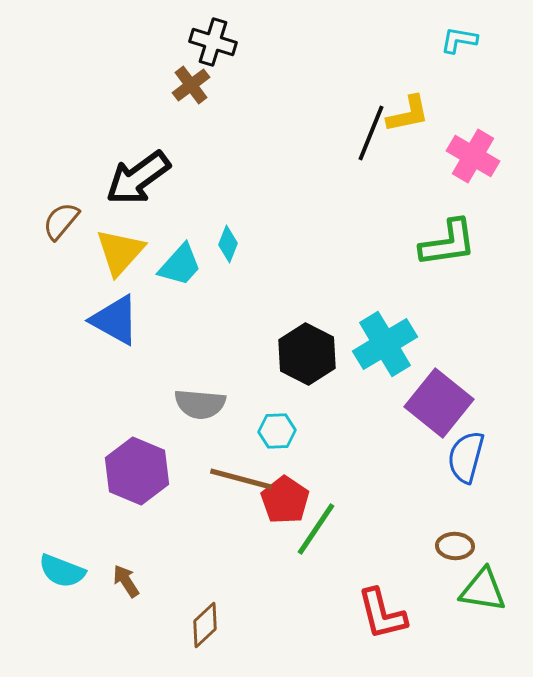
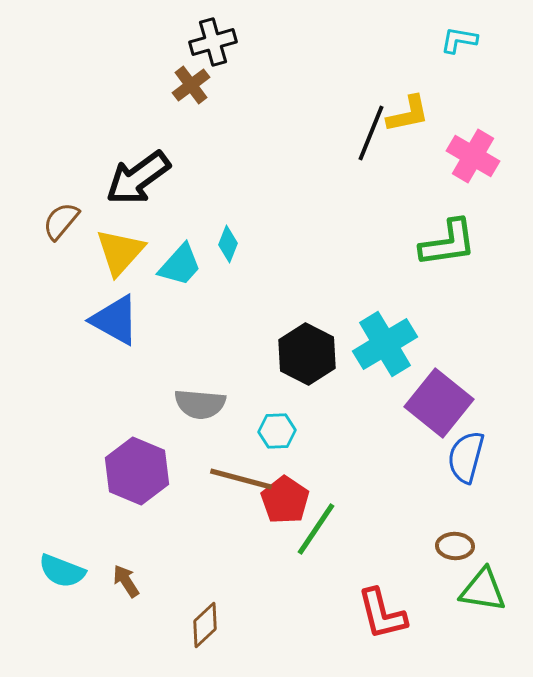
black cross: rotated 33 degrees counterclockwise
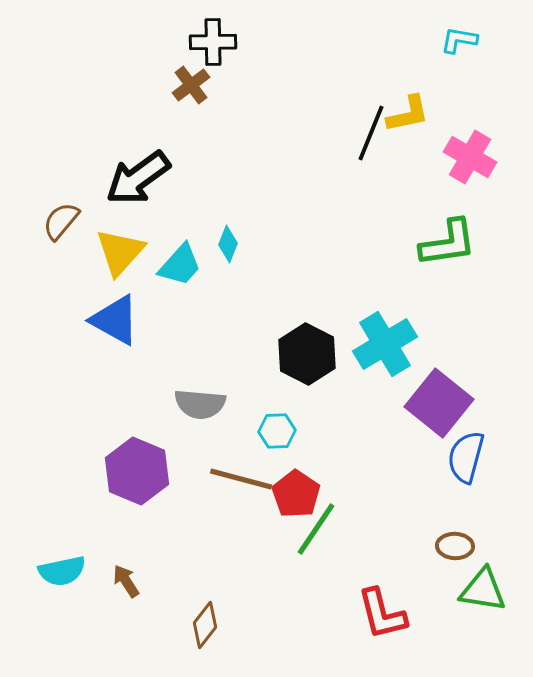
black cross: rotated 15 degrees clockwise
pink cross: moved 3 px left, 1 px down
red pentagon: moved 11 px right, 6 px up
cyan semicircle: rotated 33 degrees counterclockwise
brown diamond: rotated 9 degrees counterclockwise
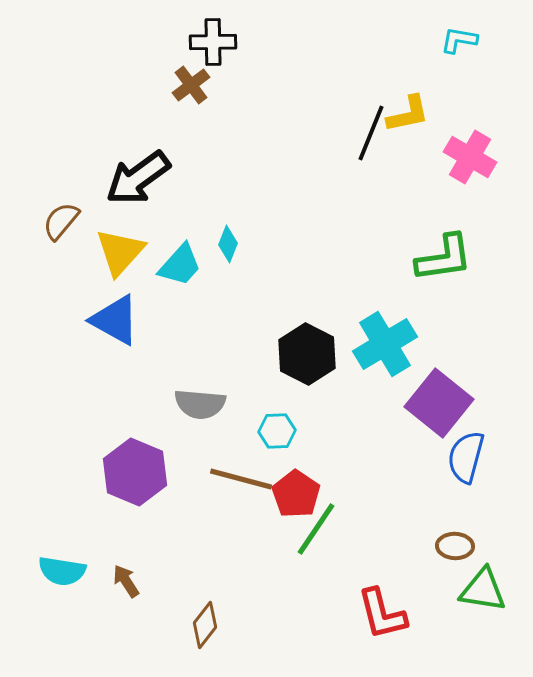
green L-shape: moved 4 px left, 15 px down
purple hexagon: moved 2 px left, 1 px down
cyan semicircle: rotated 21 degrees clockwise
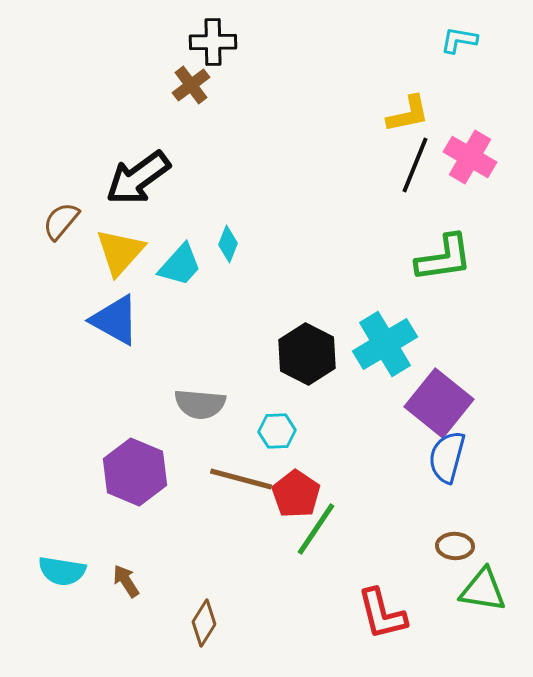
black line: moved 44 px right, 32 px down
blue semicircle: moved 19 px left
brown diamond: moved 1 px left, 2 px up; rotated 6 degrees counterclockwise
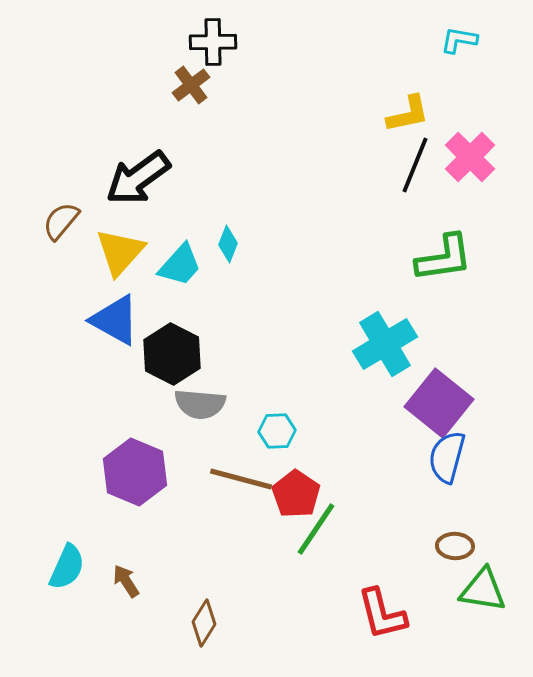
pink cross: rotated 15 degrees clockwise
black hexagon: moved 135 px left
cyan semicircle: moved 5 px right, 4 px up; rotated 75 degrees counterclockwise
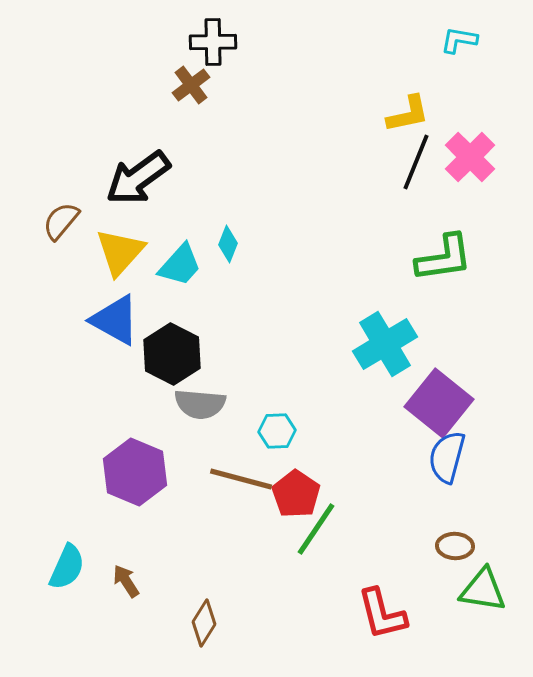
black line: moved 1 px right, 3 px up
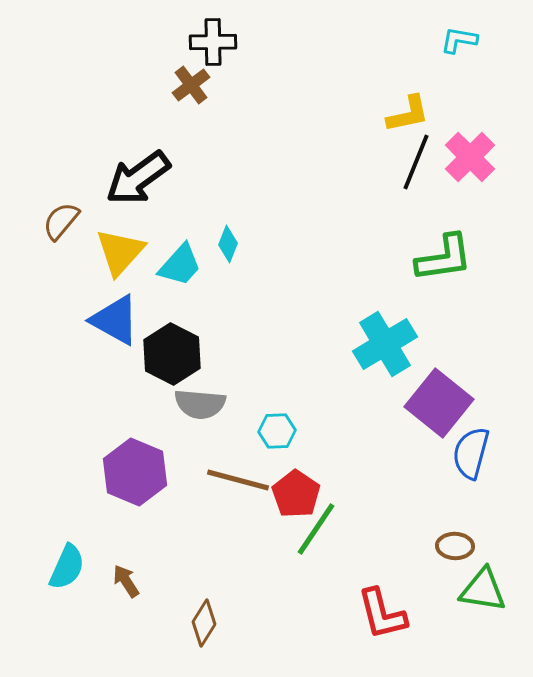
blue semicircle: moved 24 px right, 4 px up
brown line: moved 3 px left, 1 px down
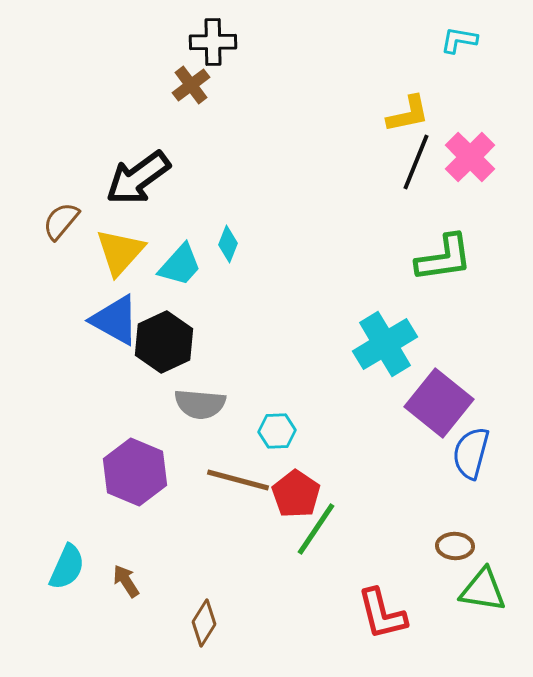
black hexagon: moved 8 px left, 12 px up; rotated 8 degrees clockwise
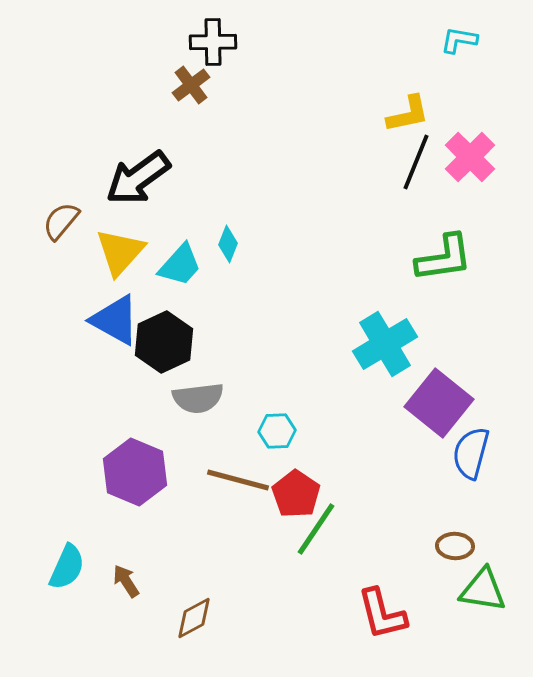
gray semicircle: moved 2 px left, 6 px up; rotated 12 degrees counterclockwise
brown diamond: moved 10 px left, 5 px up; rotated 30 degrees clockwise
